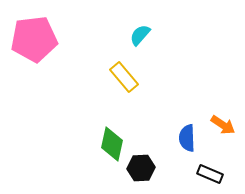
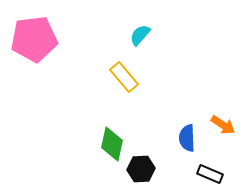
black hexagon: moved 1 px down
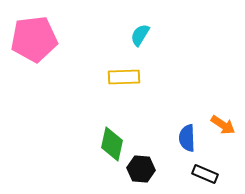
cyan semicircle: rotated 10 degrees counterclockwise
yellow rectangle: rotated 52 degrees counterclockwise
black hexagon: rotated 8 degrees clockwise
black rectangle: moved 5 px left
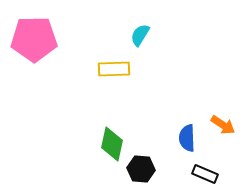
pink pentagon: rotated 6 degrees clockwise
yellow rectangle: moved 10 px left, 8 px up
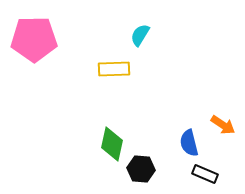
blue semicircle: moved 2 px right, 5 px down; rotated 12 degrees counterclockwise
